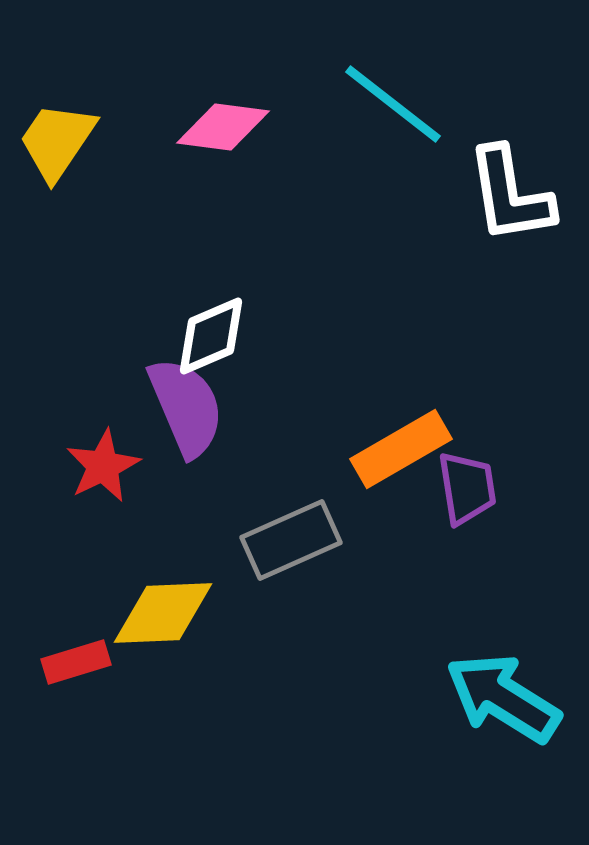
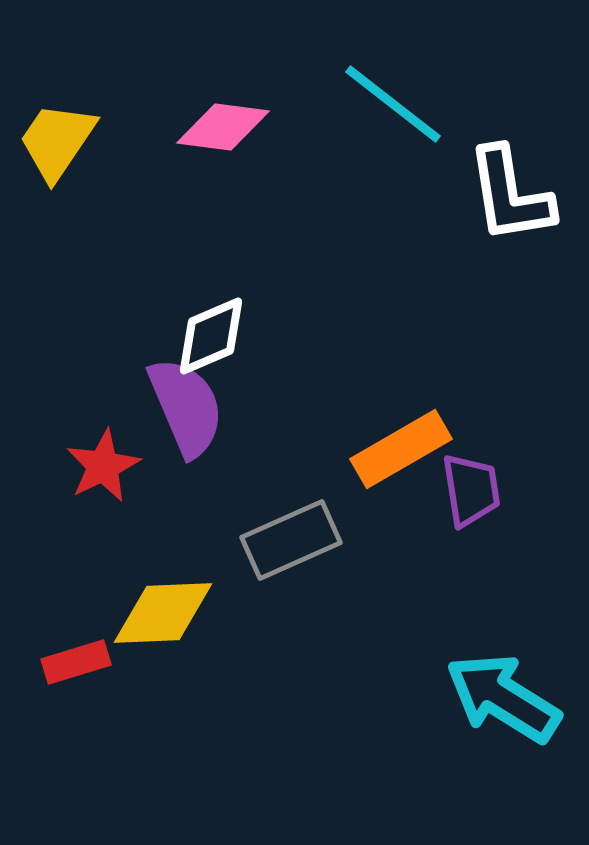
purple trapezoid: moved 4 px right, 2 px down
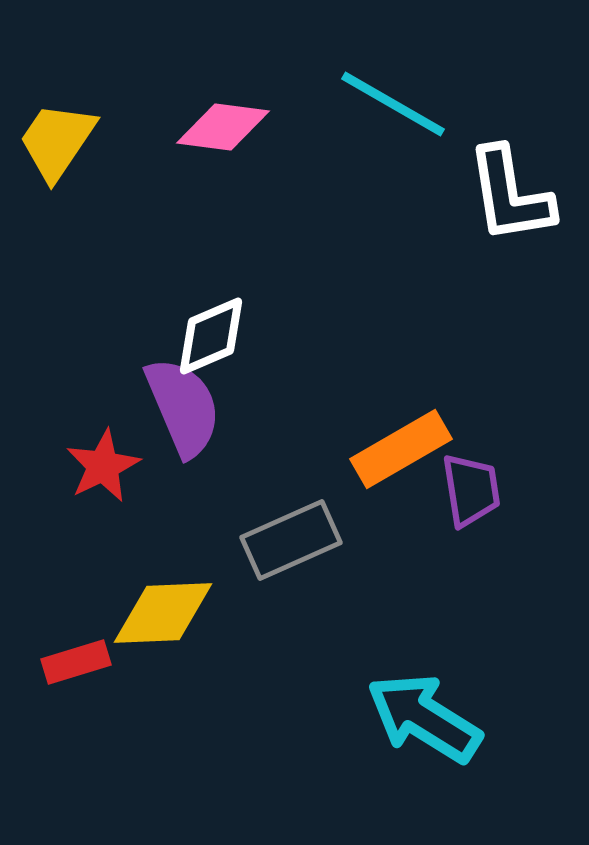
cyan line: rotated 8 degrees counterclockwise
purple semicircle: moved 3 px left
cyan arrow: moved 79 px left, 20 px down
